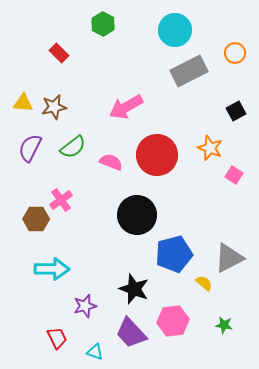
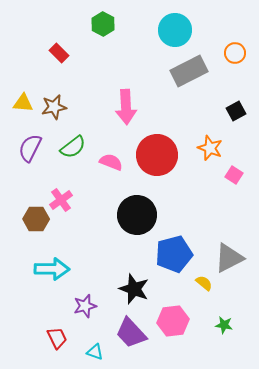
pink arrow: rotated 64 degrees counterclockwise
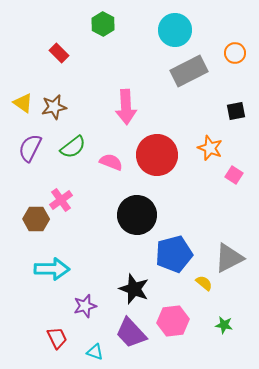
yellow triangle: rotated 30 degrees clockwise
black square: rotated 18 degrees clockwise
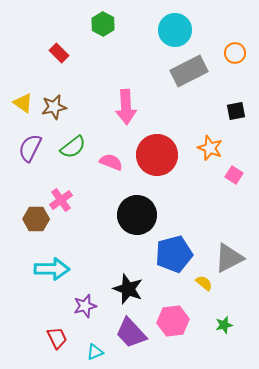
black star: moved 6 px left
green star: rotated 24 degrees counterclockwise
cyan triangle: rotated 42 degrees counterclockwise
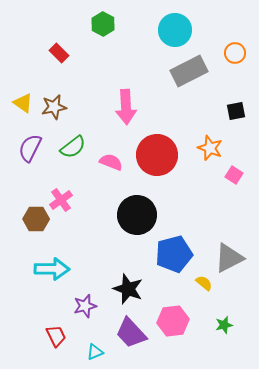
red trapezoid: moved 1 px left, 2 px up
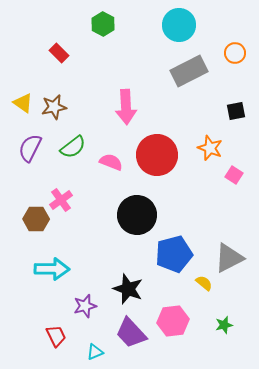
cyan circle: moved 4 px right, 5 px up
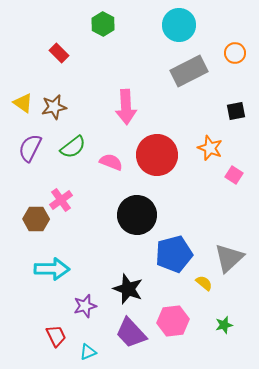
gray triangle: rotated 16 degrees counterclockwise
cyan triangle: moved 7 px left
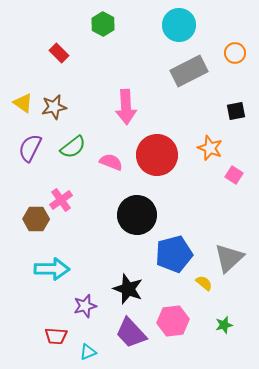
red trapezoid: rotated 120 degrees clockwise
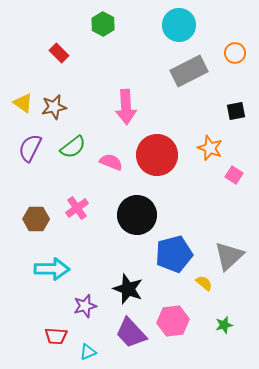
pink cross: moved 16 px right, 8 px down
gray triangle: moved 2 px up
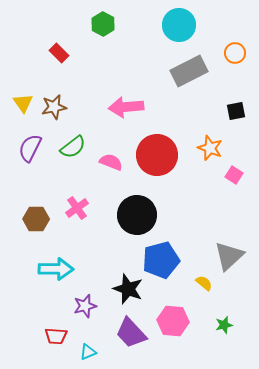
yellow triangle: rotated 20 degrees clockwise
pink arrow: rotated 88 degrees clockwise
blue pentagon: moved 13 px left, 6 px down
cyan arrow: moved 4 px right
pink hexagon: rotated 12 degrees clockwise
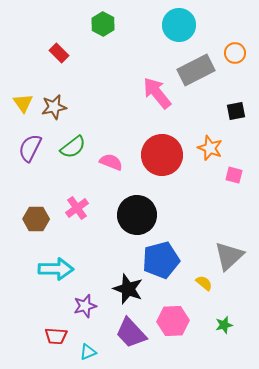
gray rectangle: moved 7 px right, 1 px up
pink arrow: moved 31 px right, 14 px up; rotated 56 degrees clockwise
red circle: moved 5 px right
pink square: rotated 18 degrees counterclockwise
pink hexagon: rotated 8 degrees counterclockwise
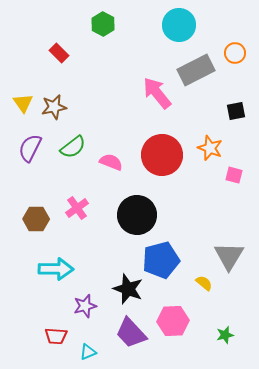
gray triangle: rotated 16 degrees counterclockwise
green star: moved 1 px right, 10 px down
